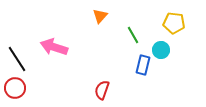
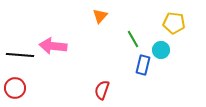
green line: moved 4 px down
pink arrow: moved 1 px left, 1 px up; rotated 12 degrees counterclockwise
black line: moved 3 px right, 4 px up; rotated 52 degrees counterclockwise
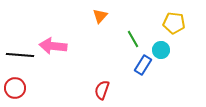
blue rectangle: rotated 18 degrees clockwise
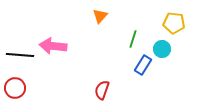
green line: rotated 48 degrees clockwise
cyan circle: moved 1 px right, 1 px up
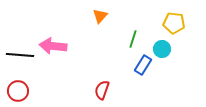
red circle: moved 3 px right, 3 px down
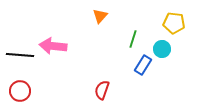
red circle: moved 2 px right
